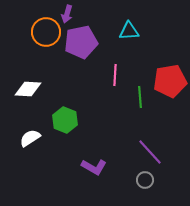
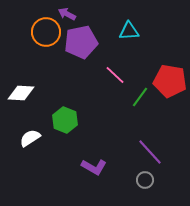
purple arrow: rotated 102 degrees clockwise
pink line: rotated 50 degrees counterclockwise
red pentagon: rotated 20 degrees clockwise
white diamond: moved 7 px left, 4 px down
green line: rotated 40 degrees clockwise
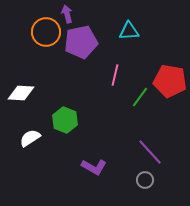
purple arrow: rotated 48 degrees clockwise
pink line: rotated 60 degrees clockwise
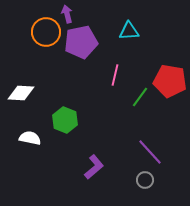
white semicircle: rotated 45 degrees clockwise
purple L-shape: rotated 70 degrees counterclockwise
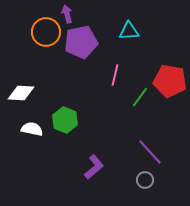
white semicircle: moved 2 px right, 9 px up
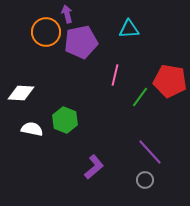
cyan triangle: moved 2 px up
